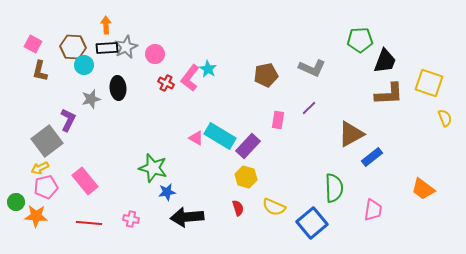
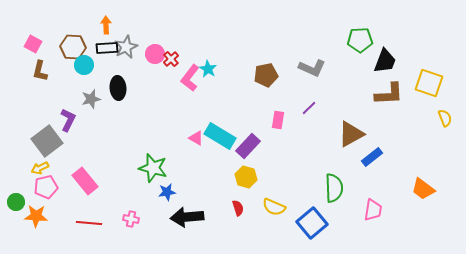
red cross at (166, 83): moved 5 px right, 24 px up; rotated 21 degrees clockwise
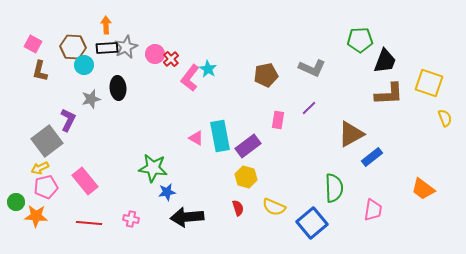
cyan rectangle at (220, 136): rotated 48 degrees clockwise
purple rectangle at (248, 146): rotated 10 degrees clockwise
green star at (153, 168): rotated 8 degrees counterclockwise
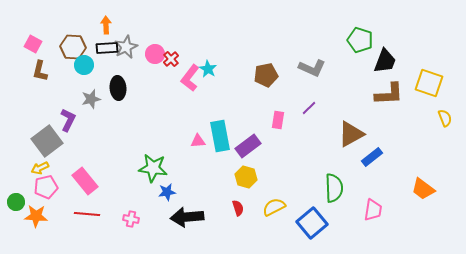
green pentagon at (360, 40): rotated 20 degrees clockwise
pink triangle at (196, 138): moved 2 px right, 3 px down; rotated 35 degrees counterclockwise
yellow semicircle at (274, 207): rotated 130 degrees clockwise
red line at (89, 223): moved 2 px left, 9 px up
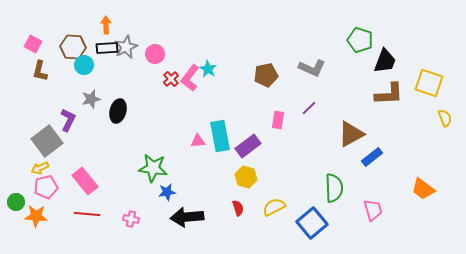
red cross at (171, 59): moved 20 px down
black ellipse at (118, 88): moved 23 px down; rotated 20 degrees clockwise
pink trapezoid at (373, 210): rotated 25 degrees counterclockwise
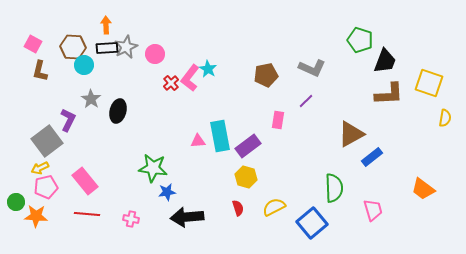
red cross at (171, 79): moved 4 px down
gray star at (91, 99): rotated 24 degrees counterclockwise
purple line at (309, 108): moved 3 px left, 7 px up
yellow semicircle at (445, 118): rotated 30 degrees clockwise
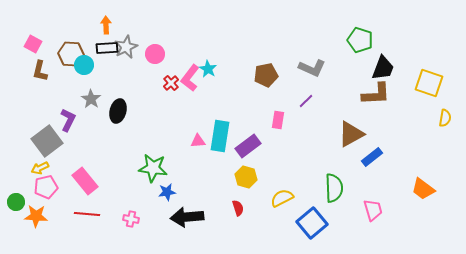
brown hexagon at (73, 47): moved 2 px left, 7 px down
black trapezoid at (385, 61): moved 2 px left, 7 px down
brown L-shape at (389, 94): moved 13 px left
cyan rectangle at (220, 136): rotated 20 degrees clockwise
yellow semicircle at (274, 207): moved 8 px right, 9 px up
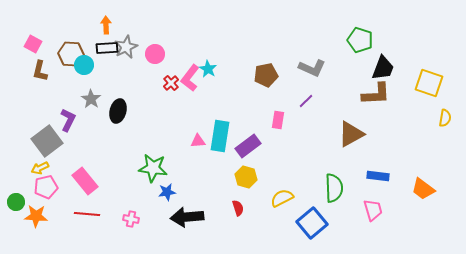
blue rectangle at (372, 157): moved 6 px right, 19 px down; rotated 45 degrees clockwise
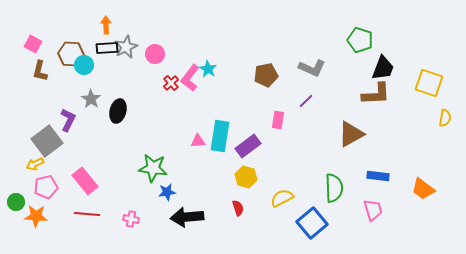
yellow arrow at (40, 168): moved 5 px left, 4 px up
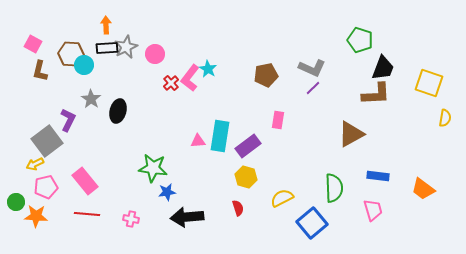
purple line at (306, 101): moved 7 px right, 13 px up
